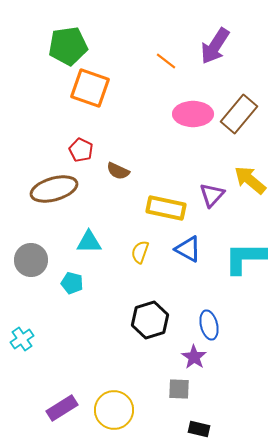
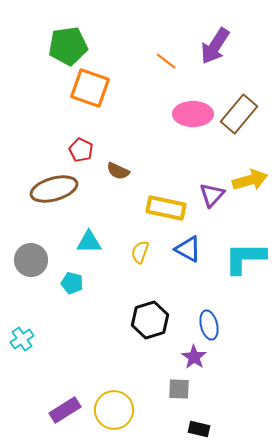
yellow arrow: rotated 124 degrees clockwise
purple rectangle: moved 3 px right, 2 px down
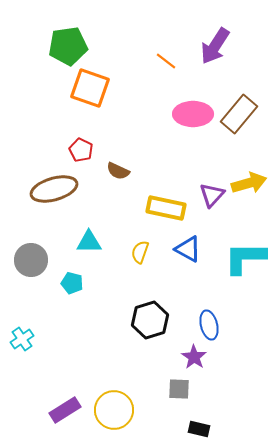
yellow arrow: moved 1 px left, 3 px down
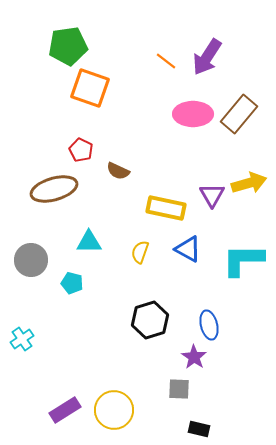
purple arrow: moved 8 px left, 11 px down
purple triangle: rotated 12 degrees counterclockwise
cyan L-shape: moved 2 px left, 2 px down
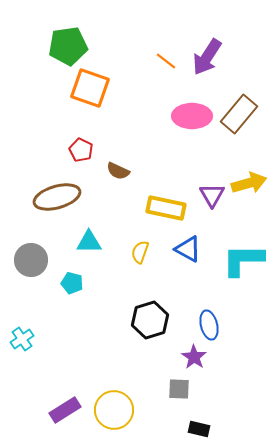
pink ellipse: moved 1 px left, 2 px down
brown ellipse: moved 3 px right, 8 px down
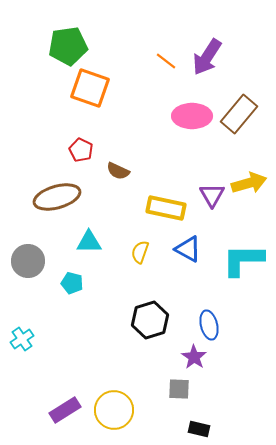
gray circle: moved 3 px left, 1 px down
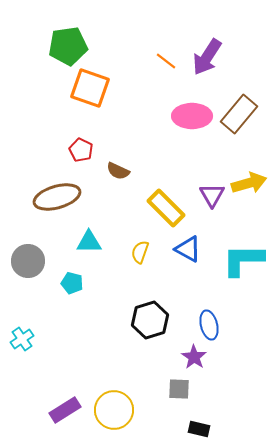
yellow rectangle: rotated 33 degrees clockwise
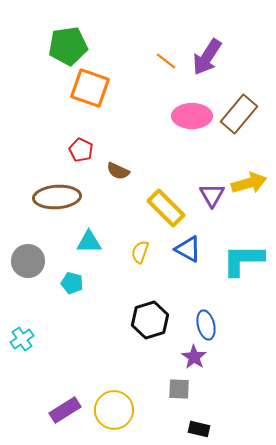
brown ellipse: rotated 12 degrees clockwise
blue ellipse: moved 3 px left
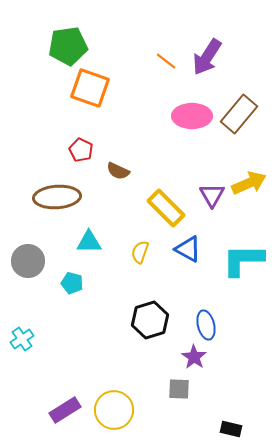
yellow arrow: rotated 8 degrees counterclockwise
black rectangle: moved 32 px right
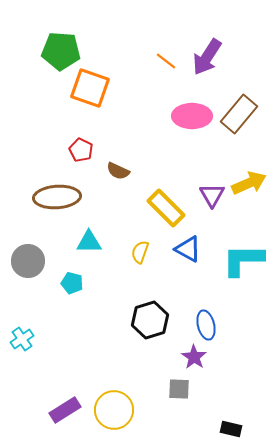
green pentagon: moved 7 px left, 5 px down; rotated 12 degrees clockwise
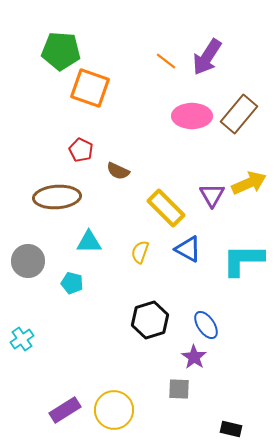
blue ellipse: rotated 20 degrees counterclockwise
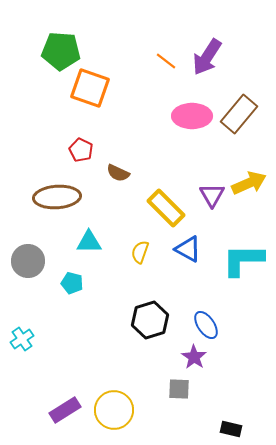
brown semicircle: moved 2 px down
